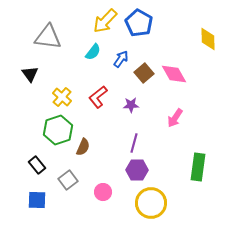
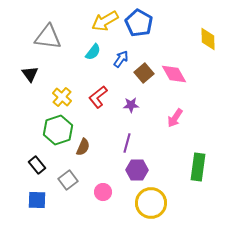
yellow arrow: rotated 16 degrees clockwise
purple line: moved 7 px left
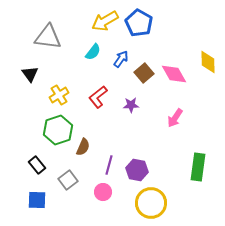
yellow diamond: moved 23 px down
yellow cross: moved 3 px left, 2 px up; rotated 18 degrees clockwise
purple line: moved 18 px left, 22 px down
purple hexagon: rotated 10 degrees clockwise
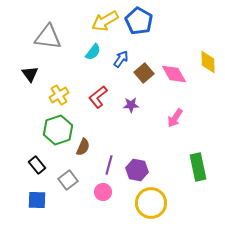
blue pentagon: moved 2 px up
green rectangle: rotated 20 degrees counterclockwise
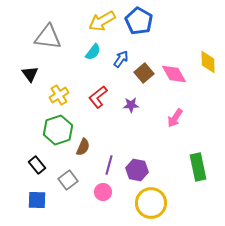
yellow arrow: moved 3 px left
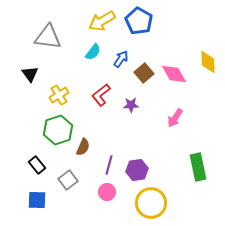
red L-shape: moved 3 px right, 2 px up
purple hexagon: rotated 20 degrees counterclockwise
pink circle: moved 4 px right
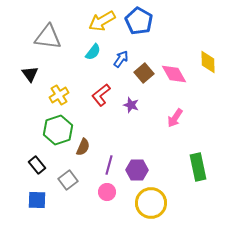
purple star: rotated 21 degrees clockwise
purple hexagon: rotated 10 degrees clockwise
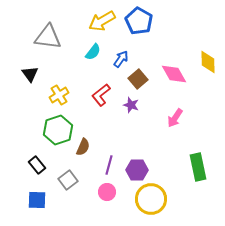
brown square: moved 6 px left, 6 px down
yellow circle: moved 4 px up
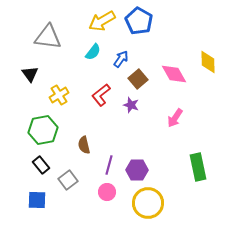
green hexagon: moved 15 px left; rotated 8 degrees clockwise
brown semicircle: moved 1 px right, 2 px up; rotated 144 degrees clockwise
black rectangle: moved 4 px right
yellow circle: moved 3 px left, 4 px down
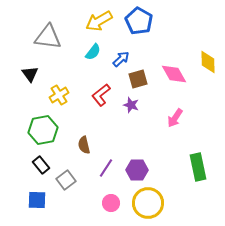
yellow arrow: moved 3 px left
blue arrow: rotated 12 degrees clockwise
brown square: rotated 24 degrees clockwise
purple line: moved 3 px left, 3 px down; rotated 18 degrees clockwise
gray square: moved 2 px left
pink circle: moved 4 px right, 11 px down
